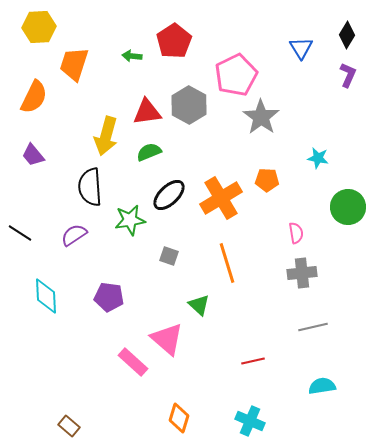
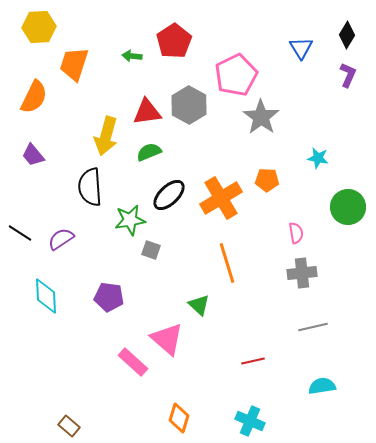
purple semicircle: moved 13 px left, 4 px down
gray square: moved 18 px left, 6 px up
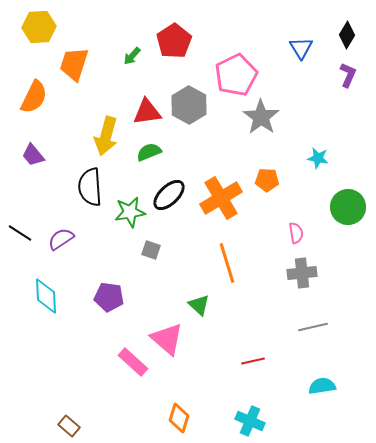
green arrow: rotated 54 degrees counterclockwise
green star: moved 8 px up
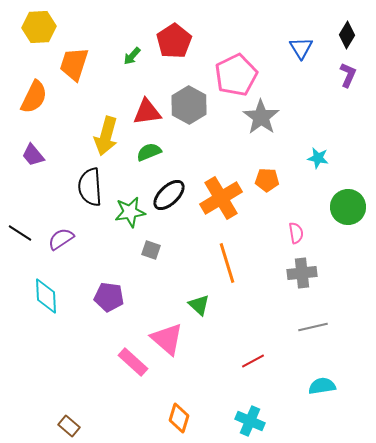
red line: rotated 15 degrees counterclockwise
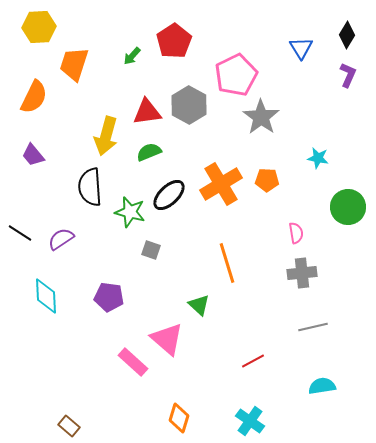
orange cross: moved 14 px up
green star: rotated 24 degrees clockwise
cyan cross: rotated 12 degrees clockwise
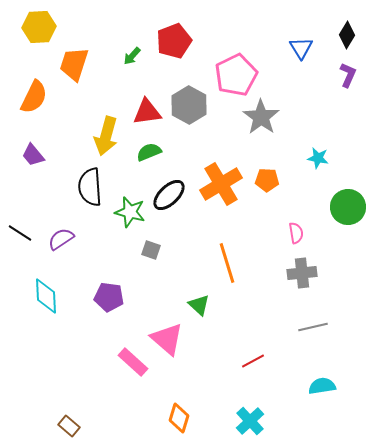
red pentagon: rotated 12 degrees clockwise
cyan cross: rotated 12 degrees clockwise
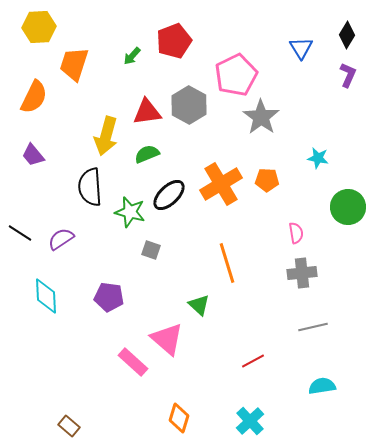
green semicircle: moved 2 px left, 2 px down
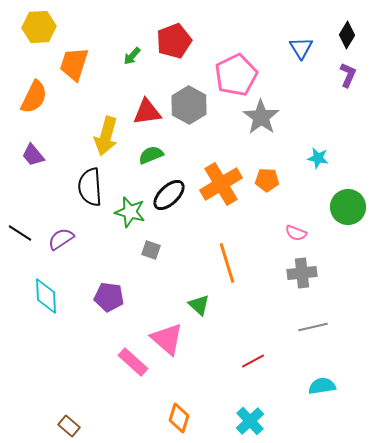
green semicircle: moved 4 px right, 1 px down
pink semicircle: rotated 120 degrees clockwise
